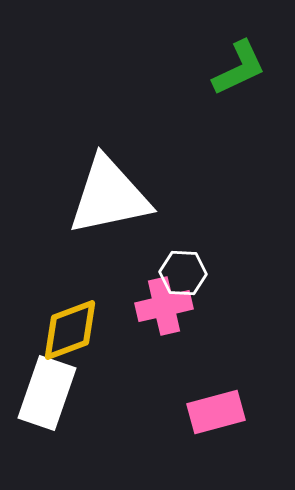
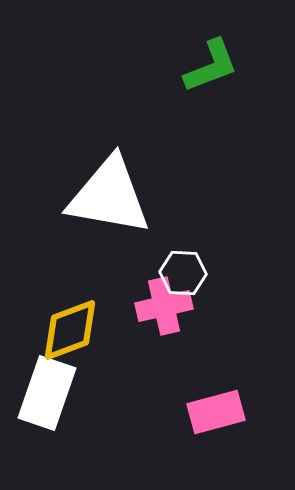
green L-shape: moved 28 px left, 2 px up; rotated 4 degrees clockwise
white triangle: rotated 22 degrees clockwise
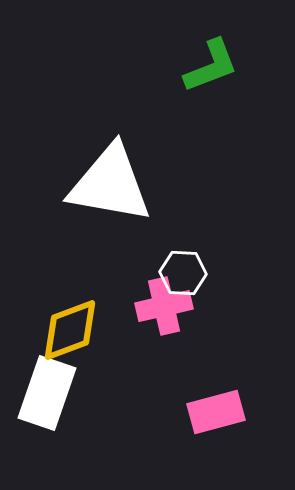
white triangle: moved 1 px right, 12 px up
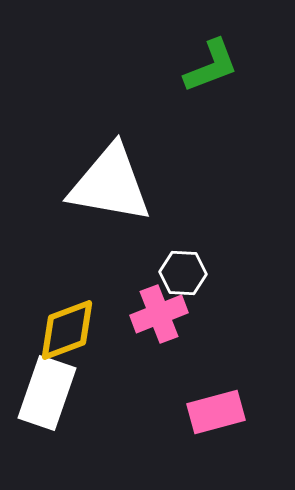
pink cross: moved 5 px left, 8 px down; rotated 8 degrees counterclockwise
yellow diamond: moved 3 px left
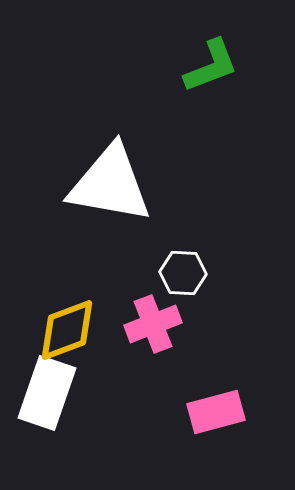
pink cross: moved 6 px left, 10 px down
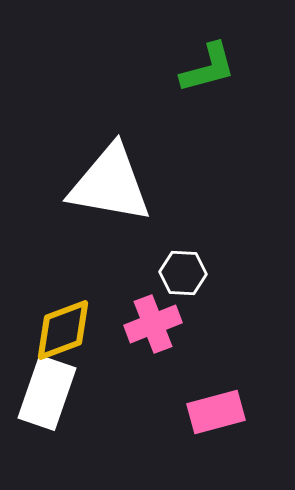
green L-shape: moved 3 px left, 2 px down; rotated 6 degrees clockwise
yellow diamond: moved 4 px left
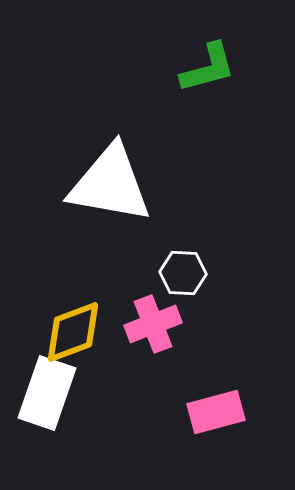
yellow diamond: moved 10 px right, 2 px down
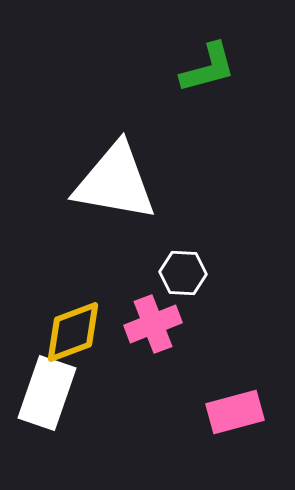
white triangle: moved 5 px right, 2 px up
pink rectangle: moved 19 px right
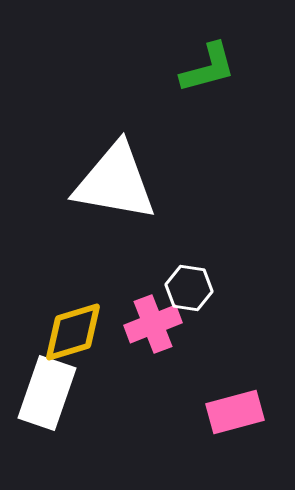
white hexagon: moved 6 px right, 15 px down; rotated 6 degrees clockwise
yellow diamond: rotated 4 degrees clockwise
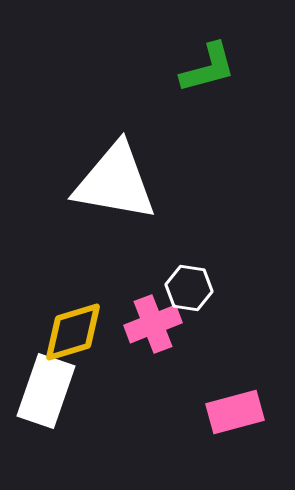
white rectangle: moved 1 px left, 2 px up
